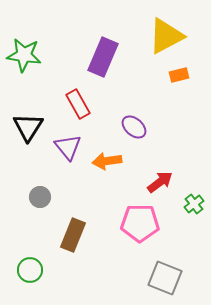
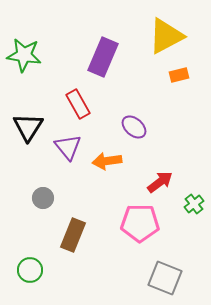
gray circle: moved 3 px right, 1 px down
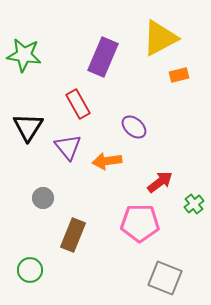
yellow triangle: moved 6 px left, 2 px down
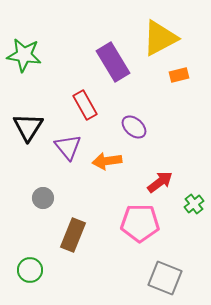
purple rectangle: moved 10 px right, 5 px down; rotated 54 degrees counterclockwise
red rectangle: moved 7 px right, 1 px down
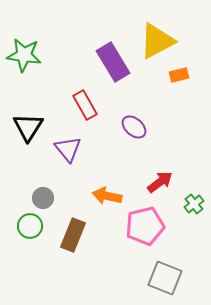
yellow triangle: moved 3 px left, 3 px down
purple triangle: moved 2 px down
orange arrow: moved 35 px down; rotated 20 degrees clockwise
pink pentagon: moved 5 px right, 3 px down; rotated 15 degrees counterclockwise
green circle: moved 44 px up
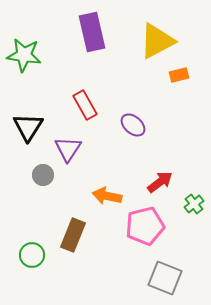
purple rectangle: moved 21 px left, 30 px up; rotated 18 degrees clockwise
purple ellipse: moved 1 px left, 2 px up
purple triangle: rotated 12 degrees clockwise
gray circle: moved 23 px up
green circle: moved 2 px right, 29 px down
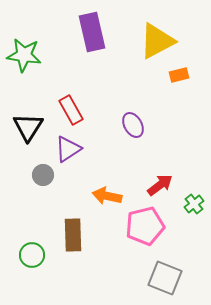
red rectangle: moved 14 px left, 5 px down
purple ellipse: rotated 20 degrees clockwise
purple triangle: rotated 24 degrees clockwise
red arrow: moved 3 px down
brown rectangle: rotated 24 degrees counterclockwise
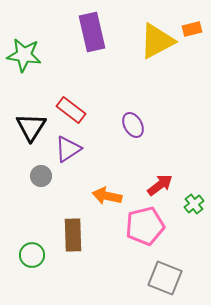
orange rectangle: moved 13 px right, 46 px up
red rectangle: rotated 24 degrees counterclockwise
black triangle: moved 3 px right
gray circle: moved 2 px left, 1 px down
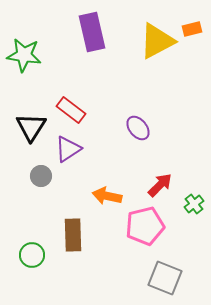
purple ellipse: moved 5 px right, 3 px down; rotated 10 degrees counterclockwise
red arrow: rotated 8 degrees counterclockwise
